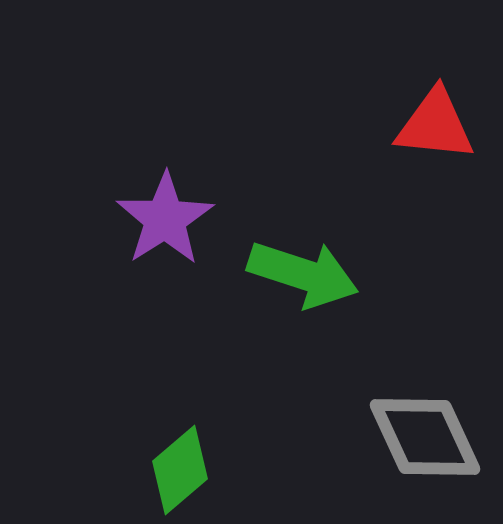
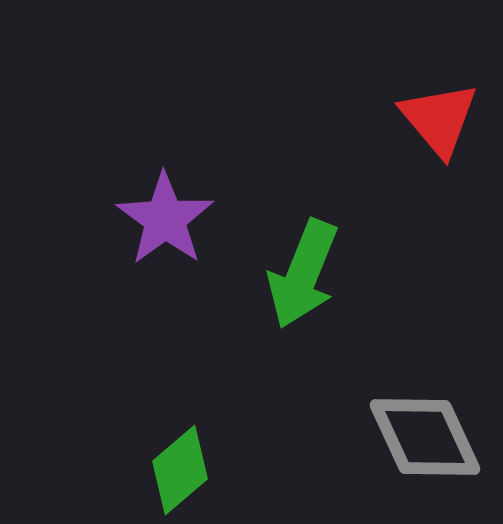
red triangle: moved 4 px right, 6 px up; rotated 44 degrees clockwise
purple star: rotated 4 degrees counterclockwise
green arrow: rotated 94 degrees clockwise
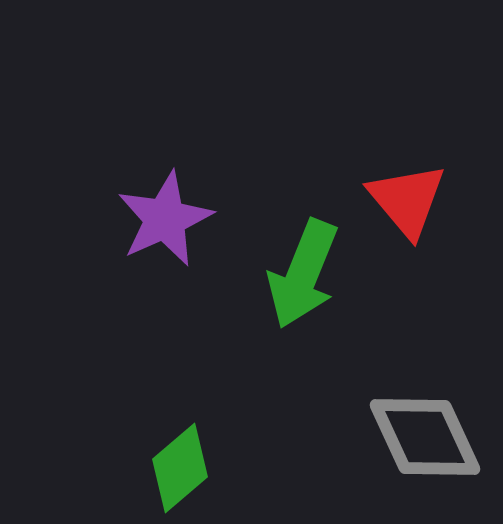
red triangle: moved 32 px left, 81 px down
purple star: rotated 12 degrees clockwise
green diamond: moved 2 px up
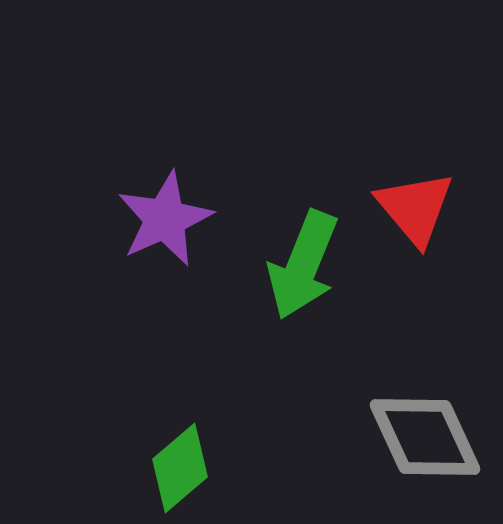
red triangle: moved 8 px right, 8 px down
green arrow: moved 9 px up
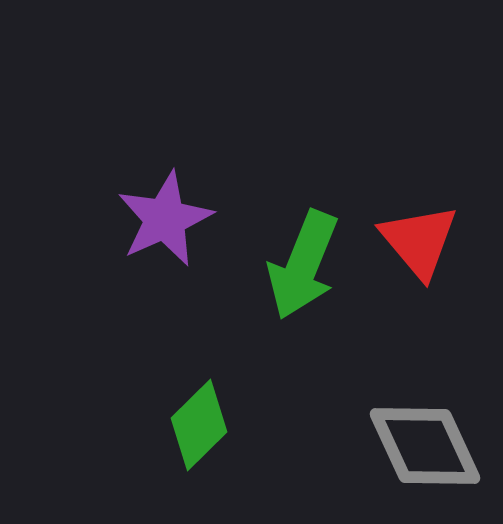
red triangle: moved 4 px right, 33 px down
gray diamond: moved 9 px down
green diamond: moved 19 px right, 43 px up; rotated 4 degrees counterclockwise
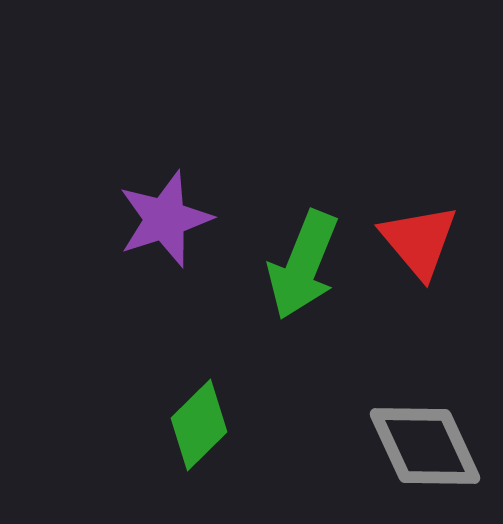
purple star: rotated 6 degrees clockwise
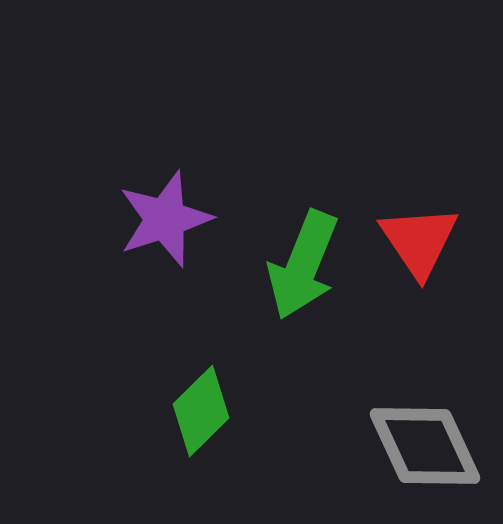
red triangle: rotated 6 degrees clockwise
green diamond: moved 2 px right, 14 px up
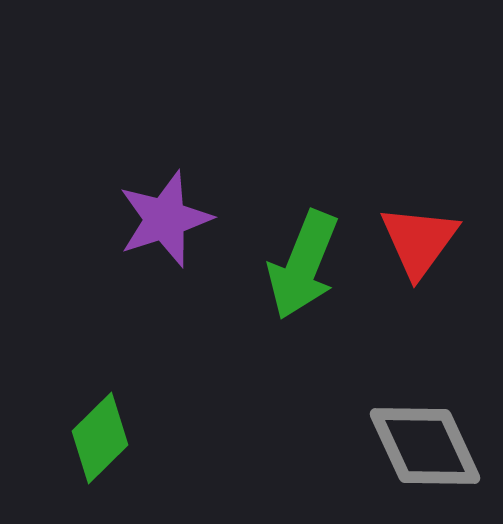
red triangle: rotated 10 degrees clockwise
green diamond: moved 101 px left, 27 px down
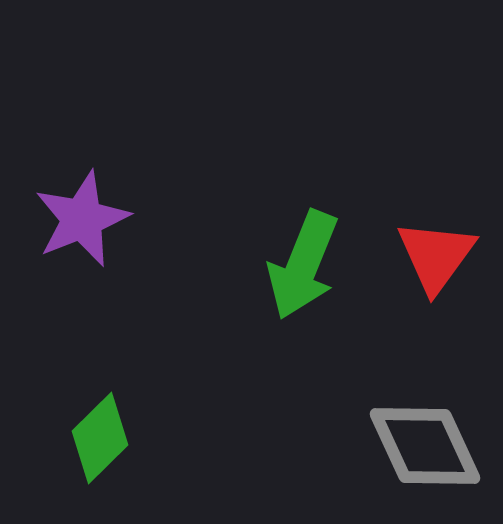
purple star: moved 83 px left; rotated 4 degrees counterclockwise
red triangle: moved 17 px right, 15 px down
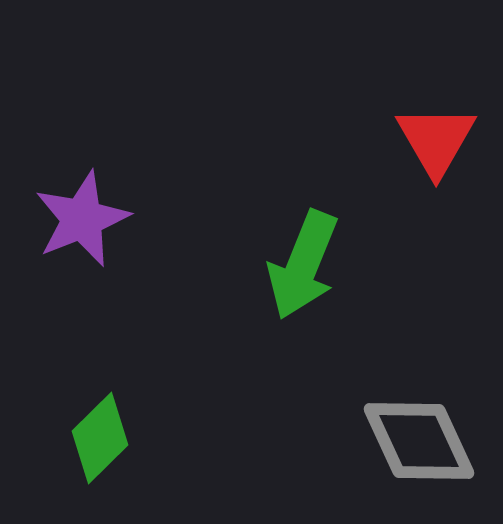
red triangle: moved 116 px up; rotated 6 degrees counterclockwise
gray diamond: moved 6 px left, 5 px up
